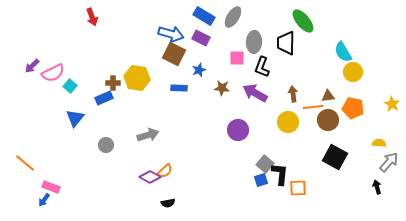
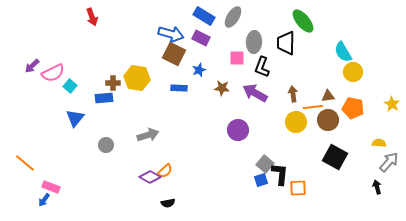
blue rectangle at (104, 98): rotated 18 degrees clockwise
yellow circle at (288, 122): moved 8 px right
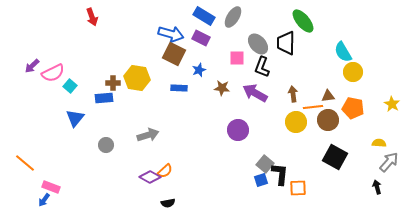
gray ellipse at (254, 42): moved 4 px right, 2 px down; rotated 45 degrees counterclockwise
